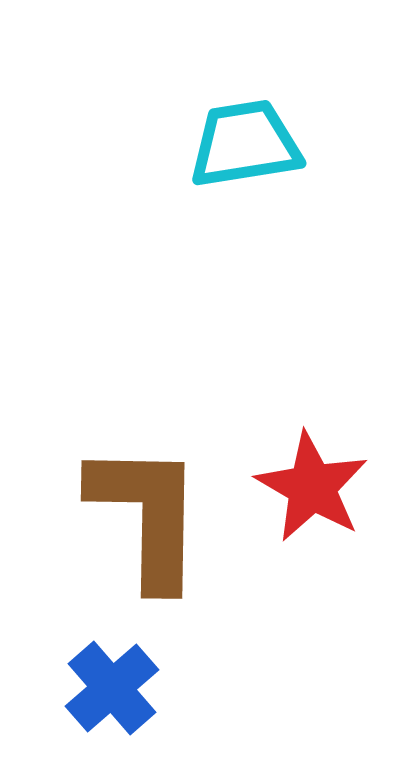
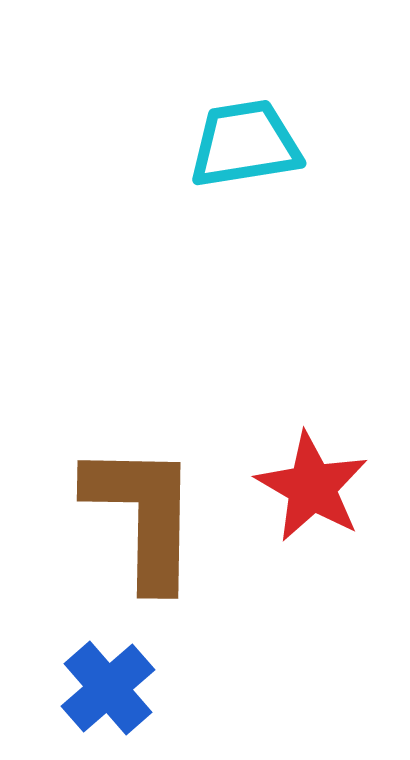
brown L-shape: moved 4 px left
blue cross: moved 4 px left
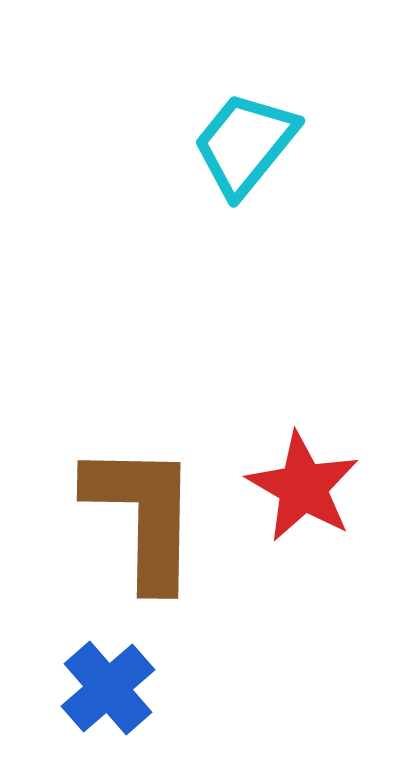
cyan trapezoid: rotated 42 degrees counterclockwise
red star: moved 9 px left
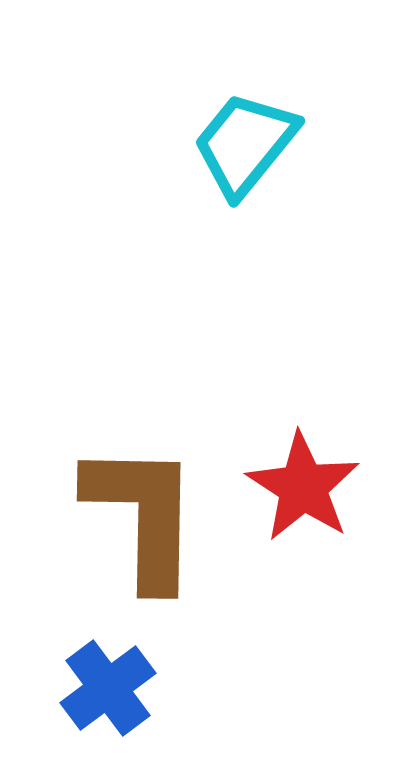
red star: rotated 3 degrees clockwise
blue cross: rotated 4 degrees clockwise
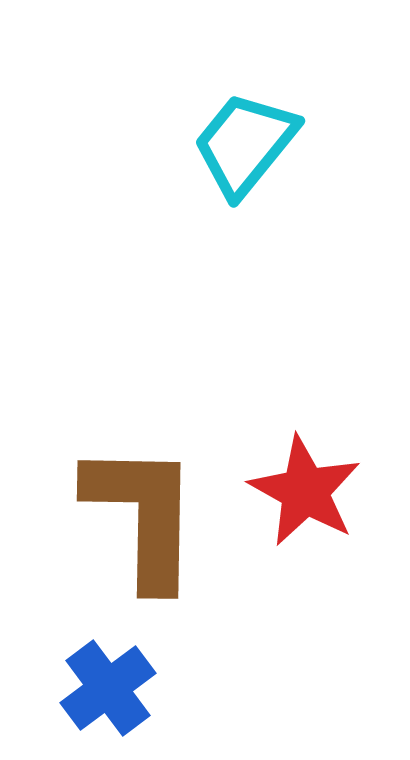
red star: moved 2 px right, 4 px down; rotated 4 degrees counterclockwise
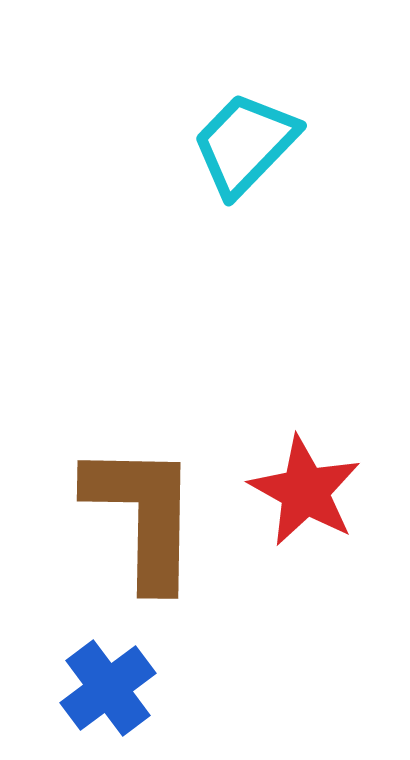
cyan trapezoid: rotated 5 degrees clockwise
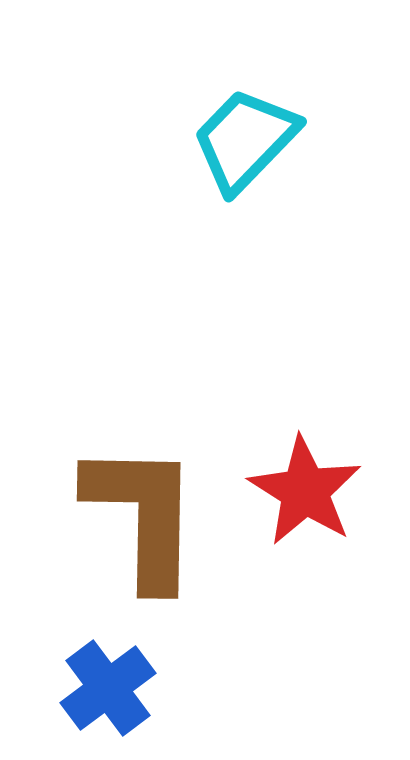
cyan trapezoid: moved 4 px up
red star: rotated 3 degrees clockwise
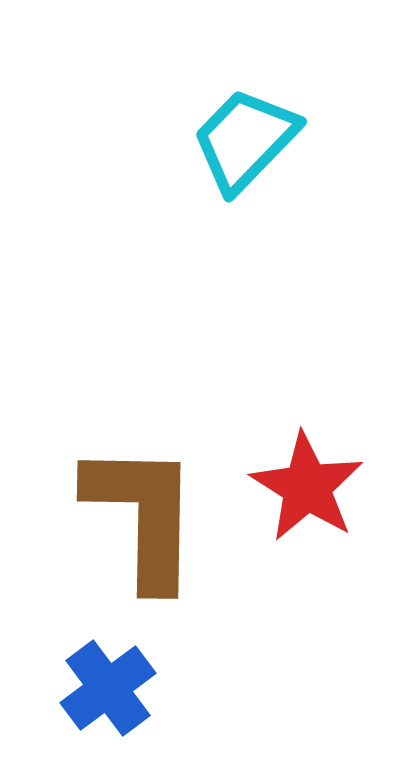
red star: moved 2 px right, 4 px up
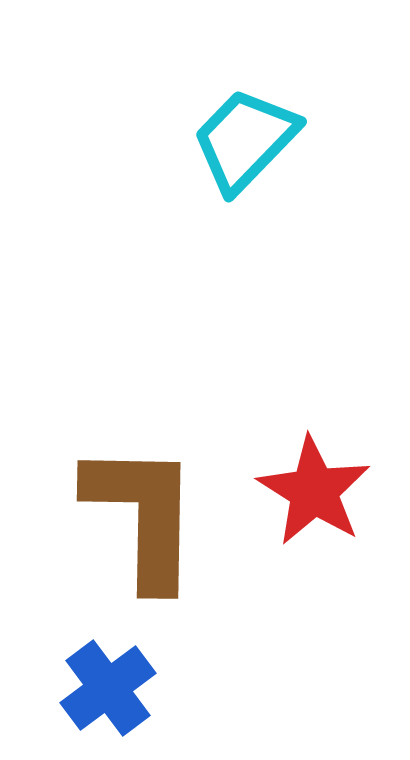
red star: moved 7 px right, 4 px down
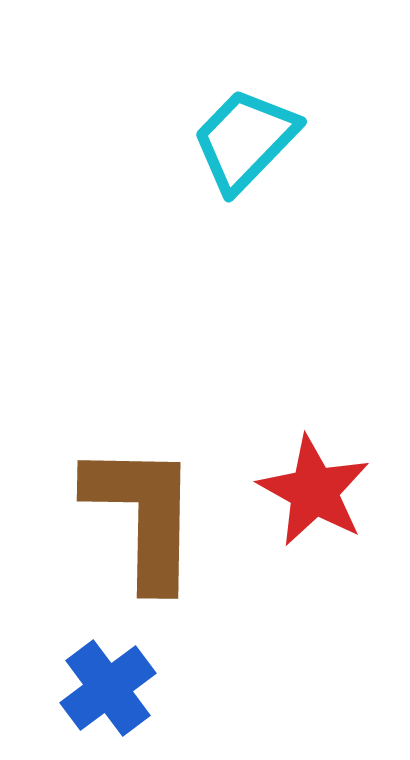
red star: rotated 3 degrees counterclockwise
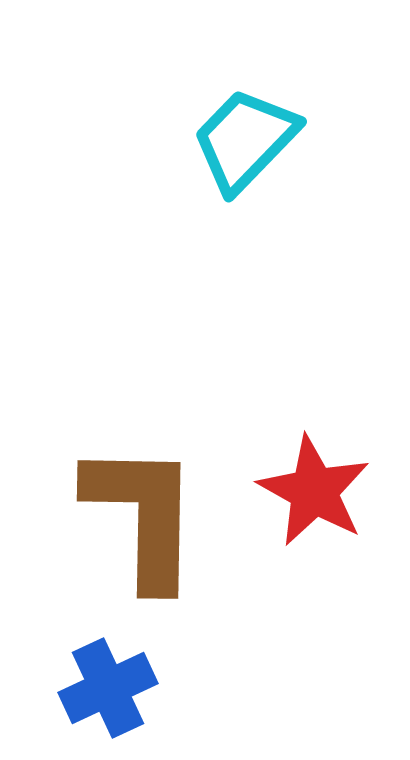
blue cross: rotated 12 degrees clockwise
